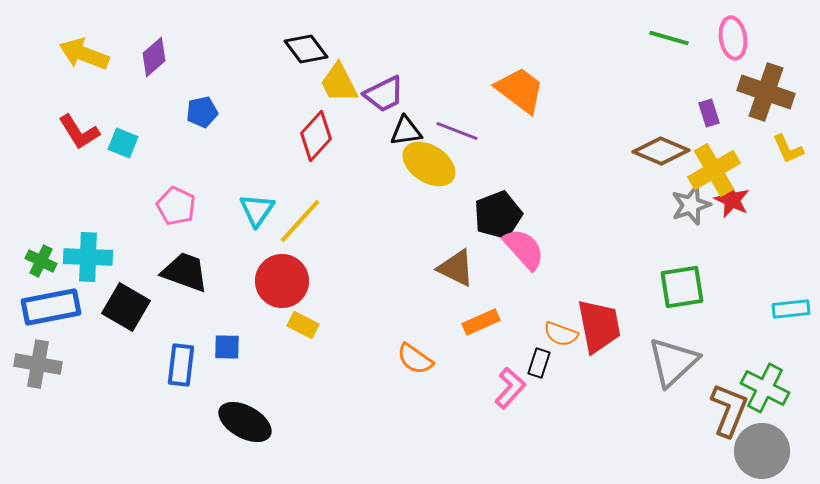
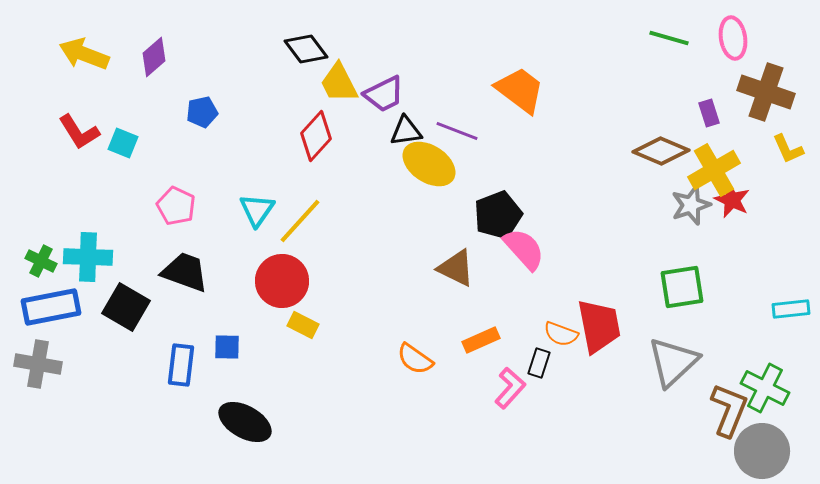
orange rectangle at (481, 322): moved 18 px down
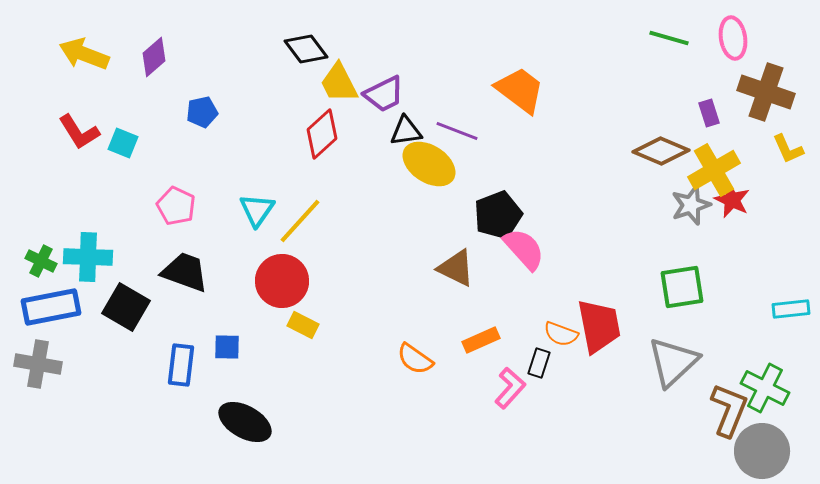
red diamond at (316, 136): moved 6 px right, 2 px up; rotated 6 degrees clockwise
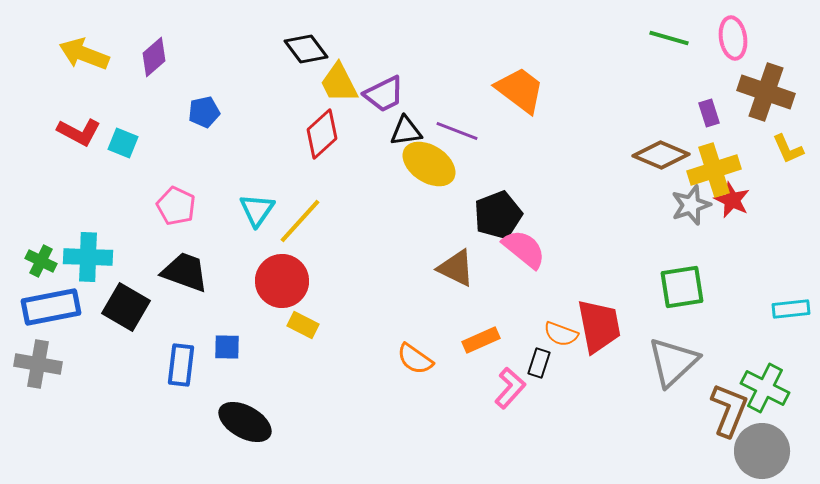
blue pentagon at (202, 112): moved 2 px right
red L-shape at (79, 132): rotated 30 degrees counterclockwise
brown diamond at (661, 151): moved 4 px down
yellow cross at (714, 170): rotated 12 degrees clockwise
pink semicircle at (524, 249): rotated 9 degrees counterclockwise
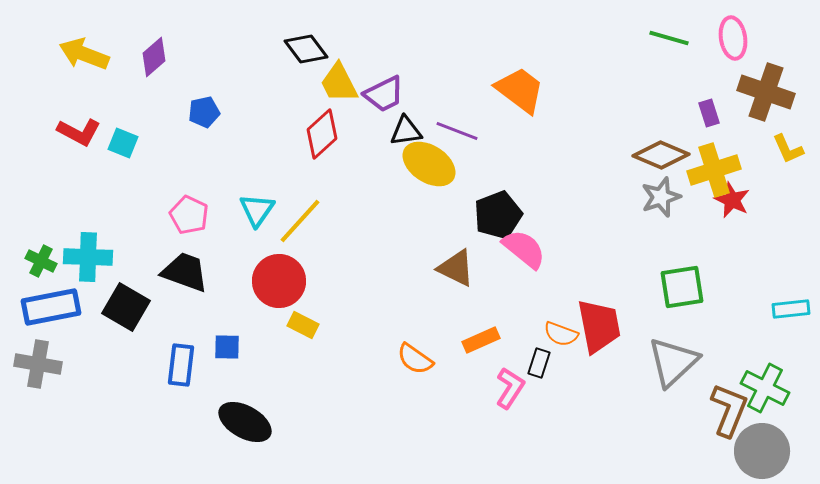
gray star at (691, 205): moved 30 px left, 8 px up
pink pentagon at (176, 206): moved 13 px right, 9 px down
red circle at (282, 281): moved 3 px left
pink L-shape at (510, 388): rotated 9 degrees counterclockwise
